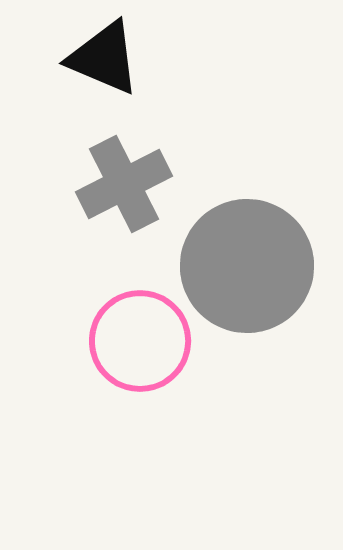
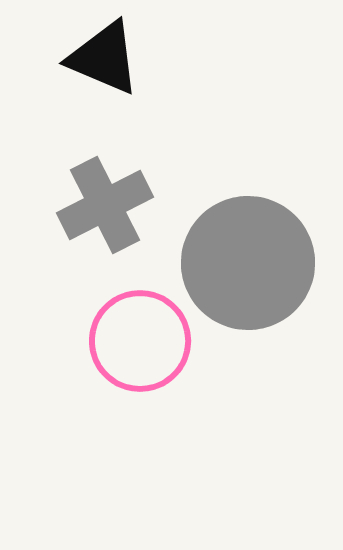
gray cross: moved 19 px left, 21 px down
gray circle: moved 1 px right, 3 px up
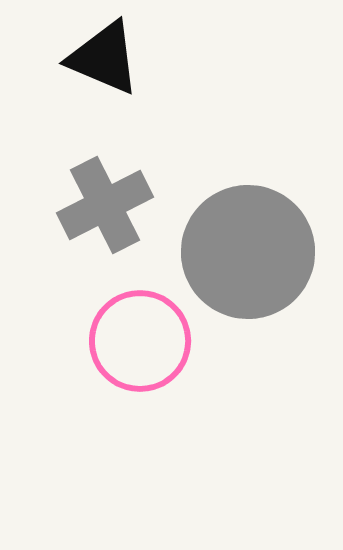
gray circle: moved 11 px up
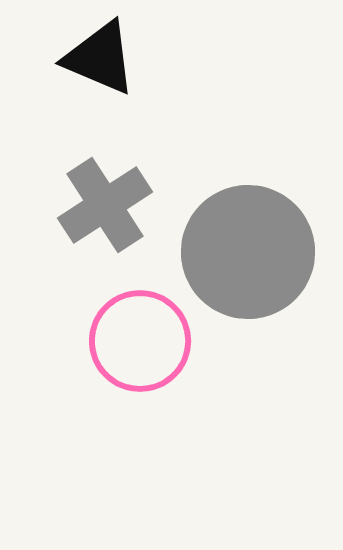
black triangle: moved 4 px left
gray cross: rotated 6 degrees counterclockwise
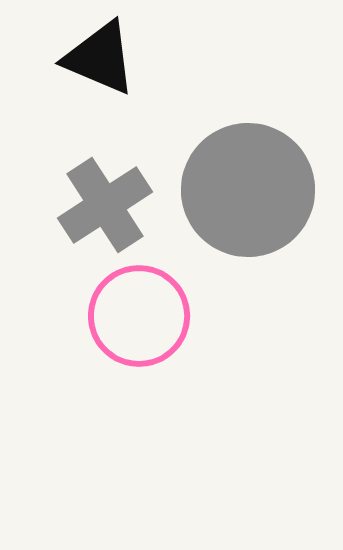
gray circle: moved 62 px up
pink circle: moved 1 px left, 25 px up
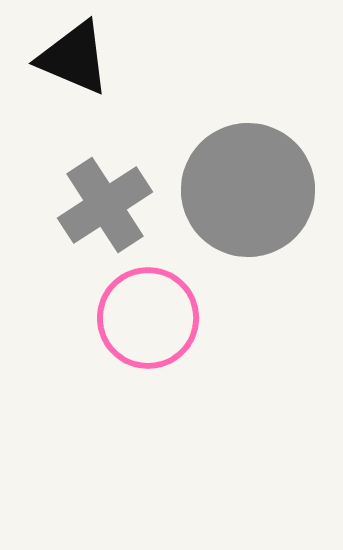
black triangle: moved 26 px left
pink circle: moved 9 px right, 2 px down
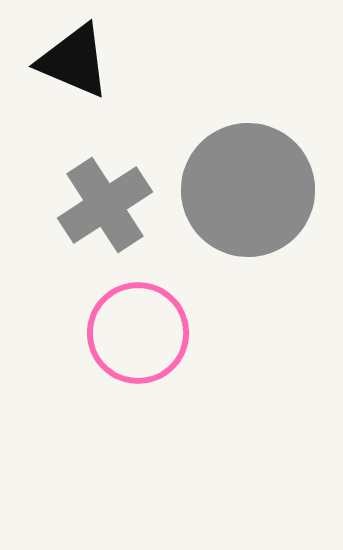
black triangle: moved 3 px down
pink circle: moved 10 px left, 15 px down
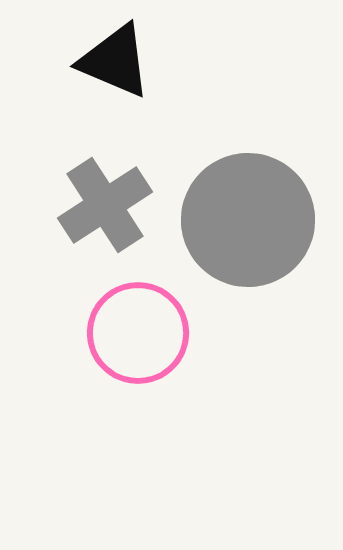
black triangle: moved 41 px right
gray circle: moved 30 px down
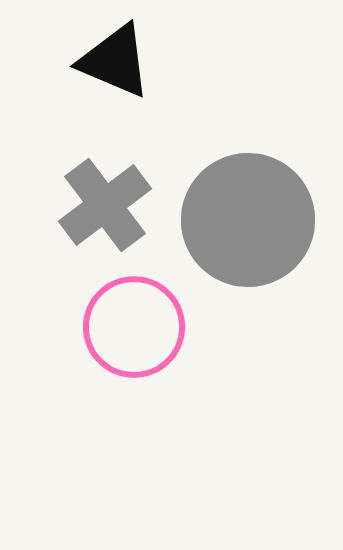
gray cross: rotated 4 degrees counterclockwise
pink circle: moved 4 px left, 6 px up
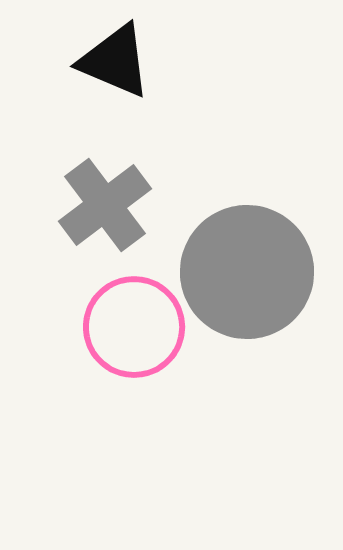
gray circle: moved 1 px left, 52 px down
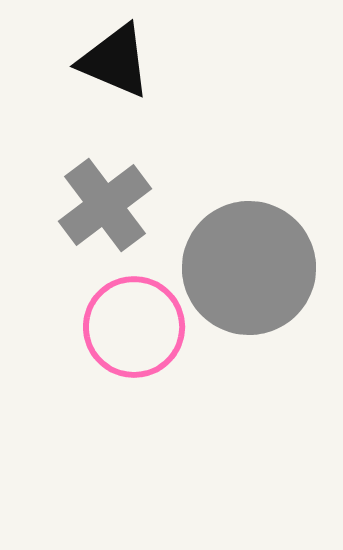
gray circle: moved 2 px right, 4 px up
